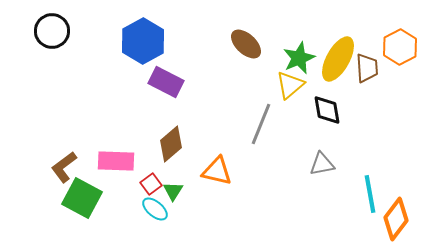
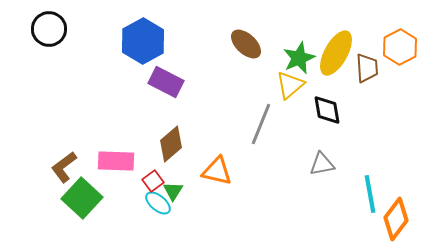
black circle: moved 3 px left, 2 px up
yellow ellipse: moved 2 px left, 6 px up
red square: moved 2 px right, 3 px up
green square: rotated 15 degrees clockwise
cyan ellipse: moved 3 px right, 6 px up
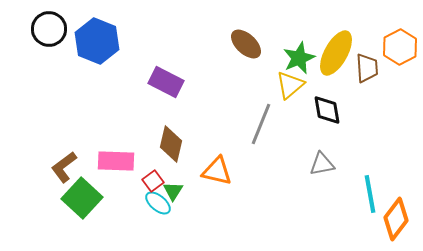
blue hexagon: moved 46 px left; rotated 9 degrees counterclockwise
brown diamond: rotated 36 degrees counterclockwise
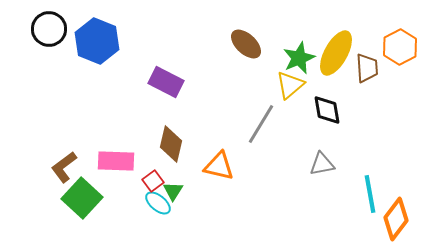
gray line: rotated 9 degrees clockwise
orange triangle: moved 2 px right, 5 px up
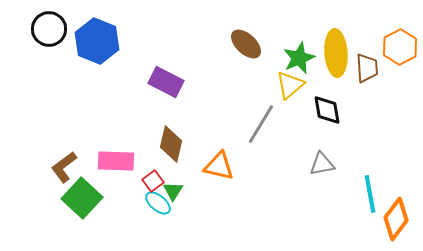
yellow ellipse: rotated 33 degrees counterclockwise
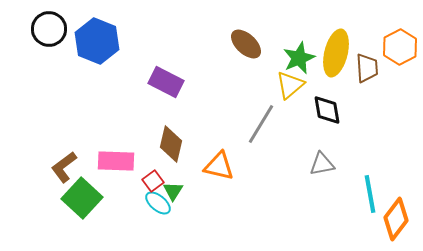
yellow ellipse: rotated 18 degrees clockwise
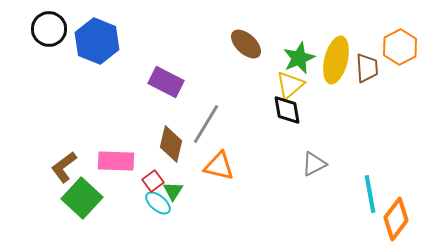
yellow ellipse: moved 7 px down
black diamond: moved 40 px left
gray line: moved 55 px left
gray triangle: moved 8 px left; rotated 16 degrees counterclockwise
